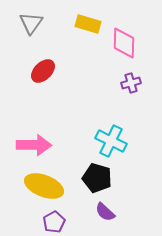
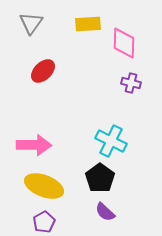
yellow rectangle: rotated 20 degrees counterclockwise
purple cross: rotated 30 degrees clockwise
black pentagon: moved 3 px right; rotated 20 degrees clockwise
purple pentagon: moved 10 px left
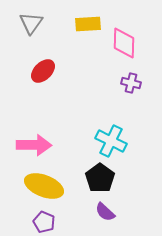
purple pentagon: rotated 20 degrees counterclockwise
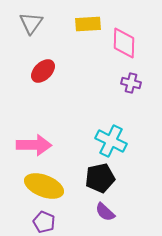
black pentagon: rotated 24 degrees clockwise
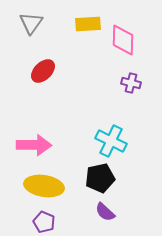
pink diamond: moved 1 px left, 3 px up
yellow ellipse: rotated 12 degrees counterclockwise
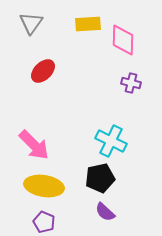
pink arrow: rotated 44 degrees clockwise
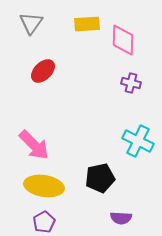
yellow rectangle: moved 1 px left
cyan cross: moved 27 px right
purple semicircle: moved 16 px right, 6 px down; rotated 40 degrees counterclockwise
purple pentagon: rotated 20 degrees clockwise
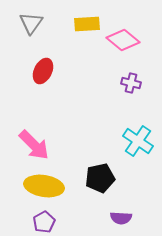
pink diamond: rotated 52 degrees counterclockwise
red ellipse: rotated 20 degrees counterclockwise
cyan cross: rotated 8 degrees clockwise
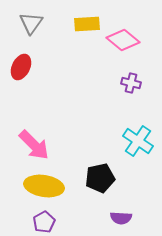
red ellipse: moved 22 px left, 4 px up
